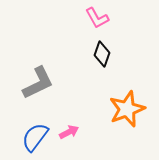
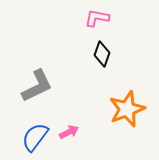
pink L-shape: rotated 130 degrees clockwise
gray L-shape: moved 1 px left, 3 px down
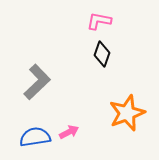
pink L-shape: moved 2 px right, 3 px down
gray L-shape: moved 4 px up; rotated 18 degrees counterclockwise
orange star: moved 4 px down
blue semicircle: rotated 44 degrees clockwise
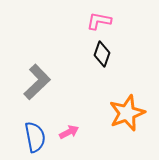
blue semicircle: rotated 88 degrees clockwise
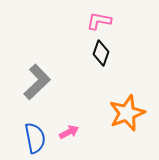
black diamond: moved 1 px left, 1 px up
blue semicircle: moved 1 px down
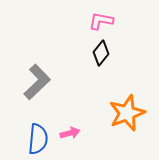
pink L-shape: moved 2 px right
black diamond: rotated 20 degrees clockwise
pink arrow: moved 1 px right, 1 px down; rotated 12 degrees clockwise
blue semicircle: moved 3 px right, 1 px down; rotated 16 degrees clockwise
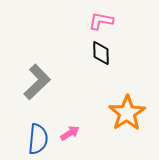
black diamond: rotated 40 degrees counterclockwise
orange star: rotated 12 degrees counterclockwise
pink arrow: rotated 18 degrees counterclockwise
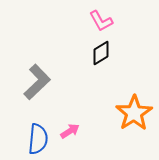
pink L-shape: rotated 130 degrees counterclockwise
black diamond: rotated 60 degrees clockwise
orange star: moved 7 px right
pink arrow: moved 2 px up
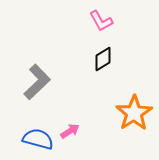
black diamond: moved 2 px right, 6 px down
blue semicircle: rotated 80 degrees counterclockwise
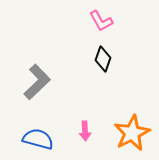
black diamond: rotated 40 degrees counterclockwise
orange star: moved 2 px left, 20 px down; rotated 6 degrees clockwise
pink arrow: moved 15 px right; rotated 120 degrees clockwise
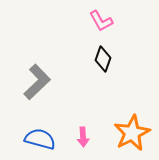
pink arrow: moved 2 px left, 6 px down
blue semicircle: moved 2 px right
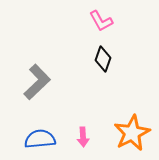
blue semicircle: rotated 20 degrees counterclockwise
